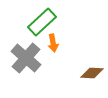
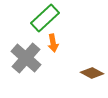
green rectangle: moved 3 px right, 4 px up
brown diamond: rotated 25 degrees clockwise
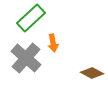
green rectangle: moved 14 px left
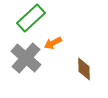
orange arrow: rotated 72 degrees clockwise
brown diamond: moved 8 px left, 4 px up; rotated 60 degrees clockwise
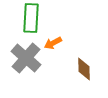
green rectangle: rotated 44 degrees counterclockwise
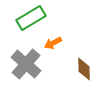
green rectangle: rotated 56 degrees clockwise
gray cross: moved 6 px down
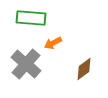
green rectangle: rotated 36 degrees clockwise
brown diamond: rotated 55 degrees clockwise
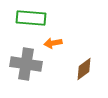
orange arrow: rotated 18 degrees clockwise
gray cross: rotated 32 degrees counterclockwise
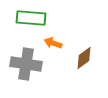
orange arrow: rotated 30 degrees clockwise
brown diamond: moved 11 px up
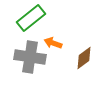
green rectangle: rotated 44 degrees counterclockwise
gray cross: moved 4 px right, 7 px up
